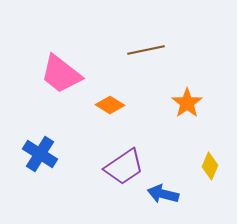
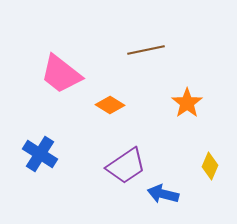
purple trapezoid: moved 2 px right, 1 px up
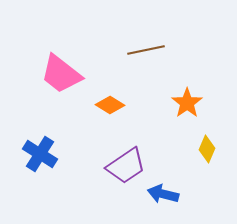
yellow diamond: moved 3 px left, 17 px up
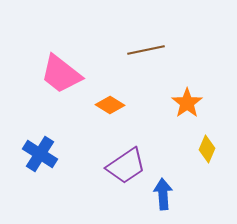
blue arrow: rotated 72 degrees clockwise
